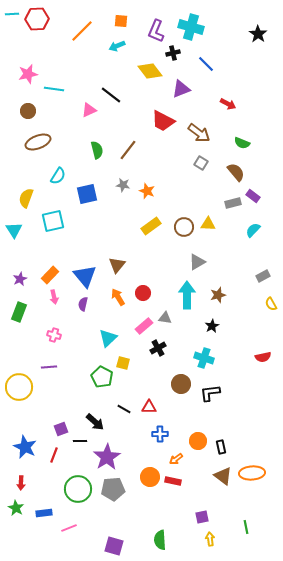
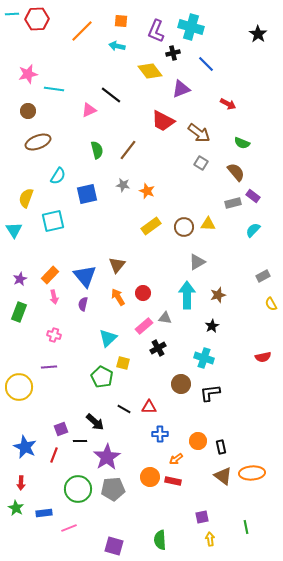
cyan arrow at (117, 46): rotated 35 degrees clockwise
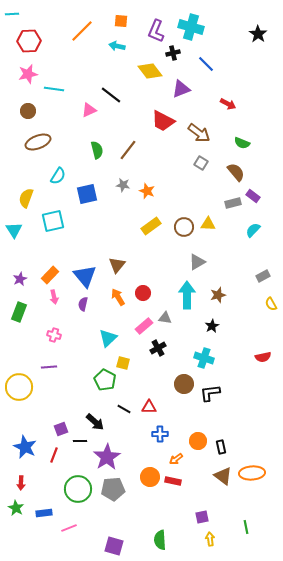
red hexagon at (37, 19): moved 8 px left, 22 px down
green pentagon at (102, 377): moved 3 px right, 3 px down
brown circle at (181, 384): moved 3 px right
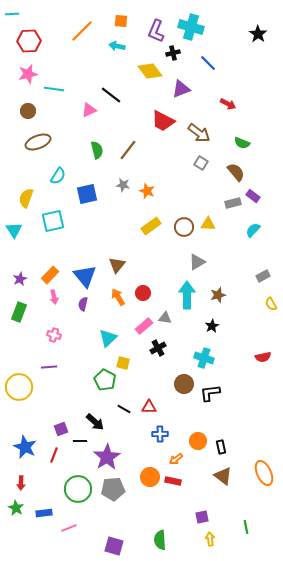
blue line at (206, 64): moved 2 px right, 1 px up
orange ellipse at (252, 473): moved 12 px right; rotated 70 degrees clockwise
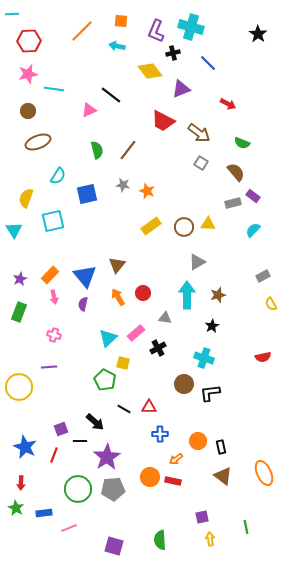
pink rectangle at (144, 326): moved 8 px left, 7 px down
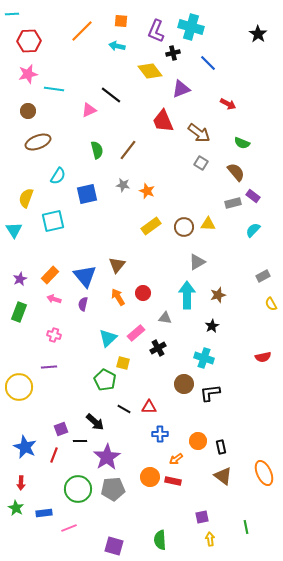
red trapezoid at (163, 121): rotated 40 degrees clockwise
pink arrow at (54, 297): moved 2 px down; rotated 120 degrees clockwise
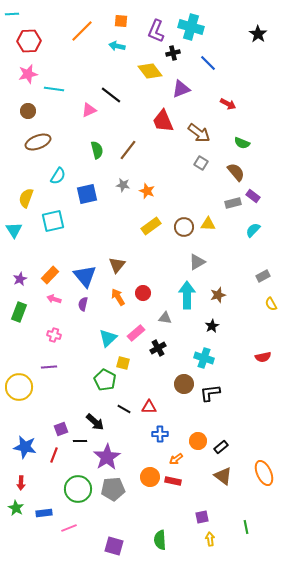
blue star at (25, 447): rotated 15 degrees counterclockwise
black rectangle at (221, 447): rotated 64 degrees clockwise
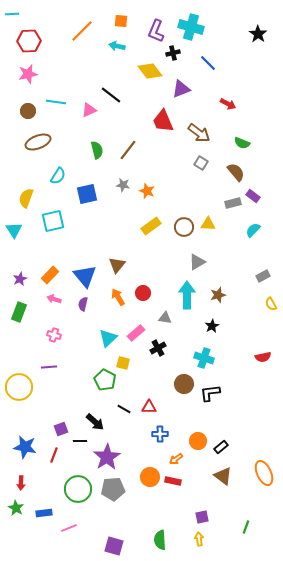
cyan line at (54, 89): moved 2 px right, 13 px down
green line at (246, 527): rotated 32 degrees clockwise
yellow arrow at (210, 539): moved 11 px left
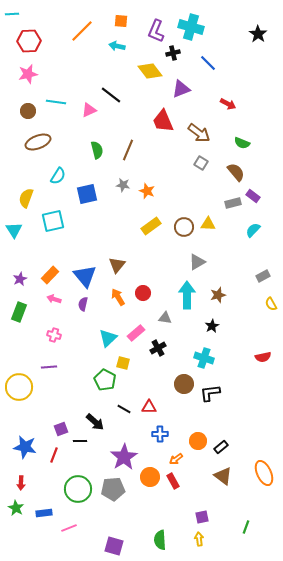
brown line at (128, 150): rotated 15 degrees counterclockwise
purple star at (107, 457): moved 17 px right
red rectangle at (173, 481): rotated 49 degrees clockwise
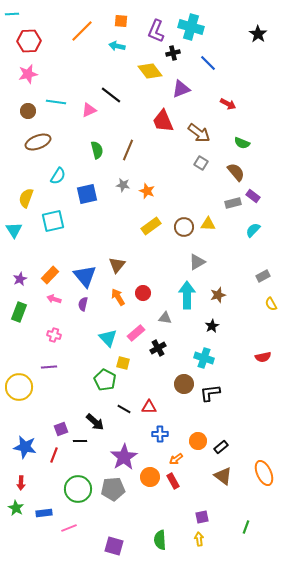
cyan triangle at (108, 338): rotated 30 degrees counterclockwise
